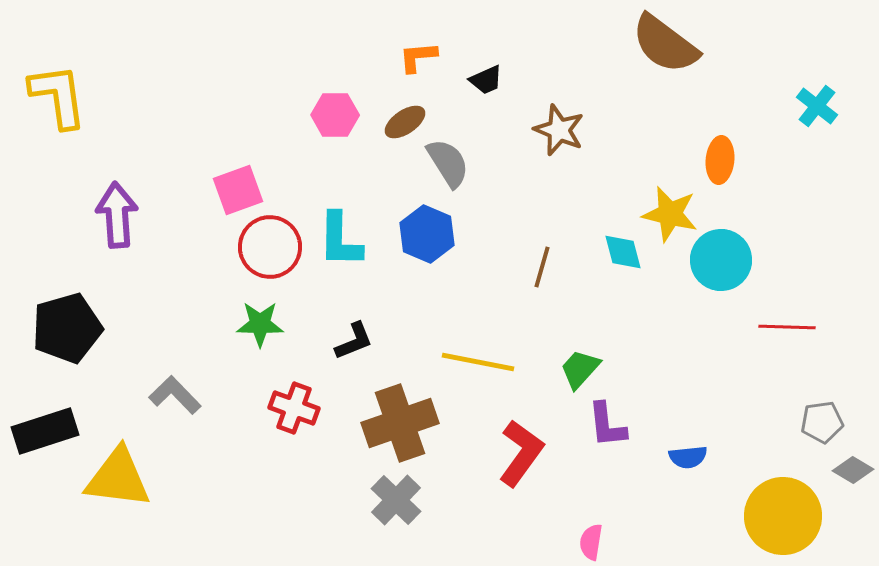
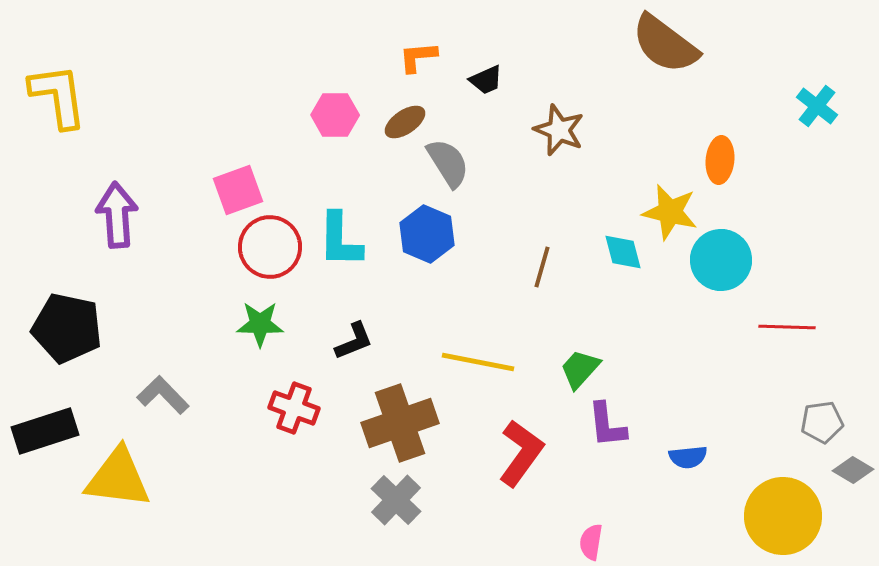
yellow star: moved 2 px up
black pentagon: rotated 28 degrees clockwise
gray L-shape: moved 12 px left
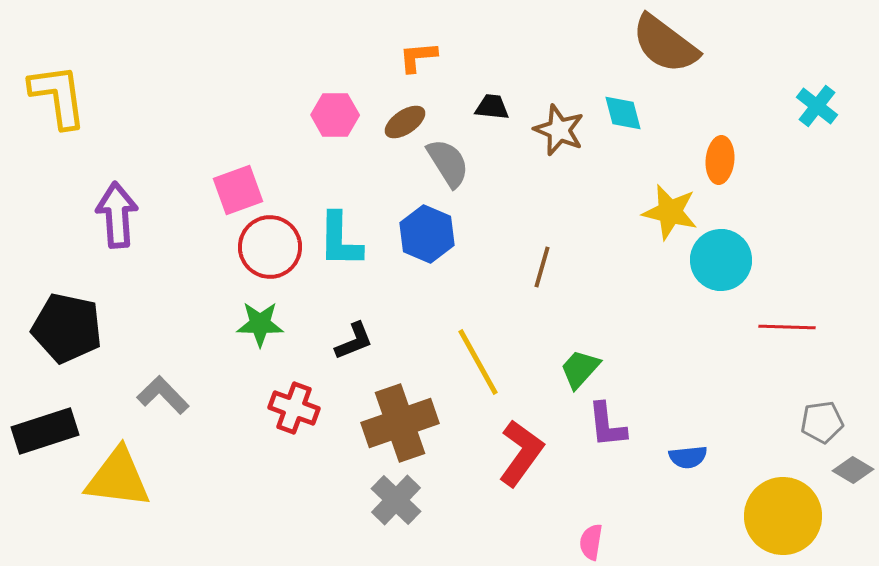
black trapezoid: moved 6 px right, 27 px down; rotated 150 degrees counterclockwise
cyan diamond: moved 139 px up
yellow line: rotated 50 degrees clockwise
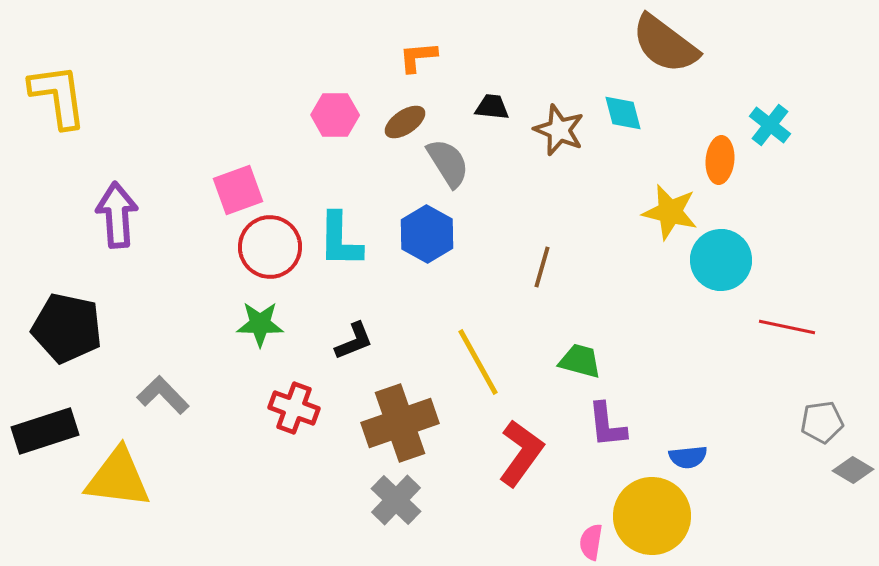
cyan cross: moved 47 px left, 19 px down
blue hexagon: rotated 6 degrees clockwise
red line: rotated 10 degrees clockwise
green trapezoid: moved 8 px up; rotated 63 degrees clockwise
yellow circle: moved 131 px left
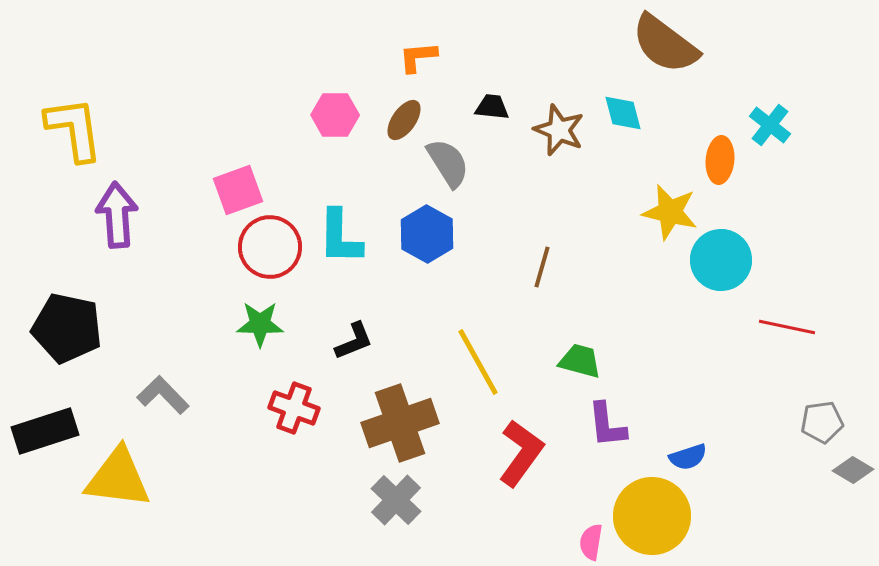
yellow L-shape: moved 16 px right, 33 px down
brown ellipse: moved 1 px left, 2 px up; rotated 21 degrees counterclockwise
cyan L-shape: moved 3 px up
blue semicircle: rotated 12 degrees counterclockwise
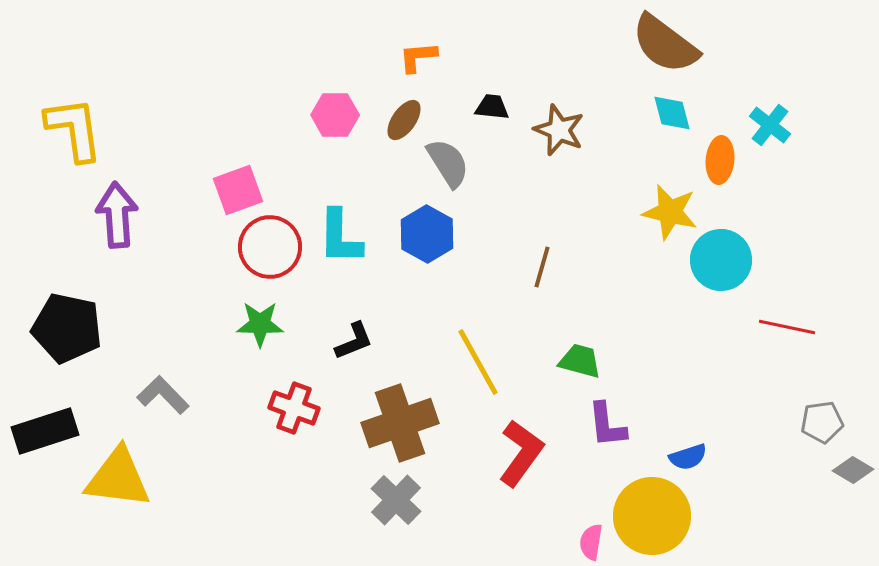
cyan diamond: moved 49 px right
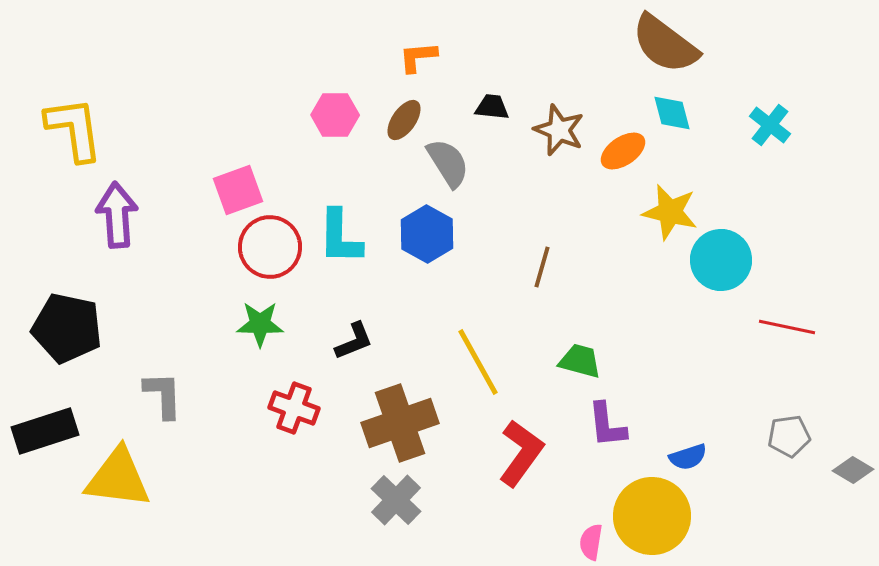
orange ellipse: moved 97 px left, 9 px up; rotated 51 degrees clockwise
gray L-shape: rotated 42 degrees clockwise
gray pentagon: moved 33 px left, 14 px down
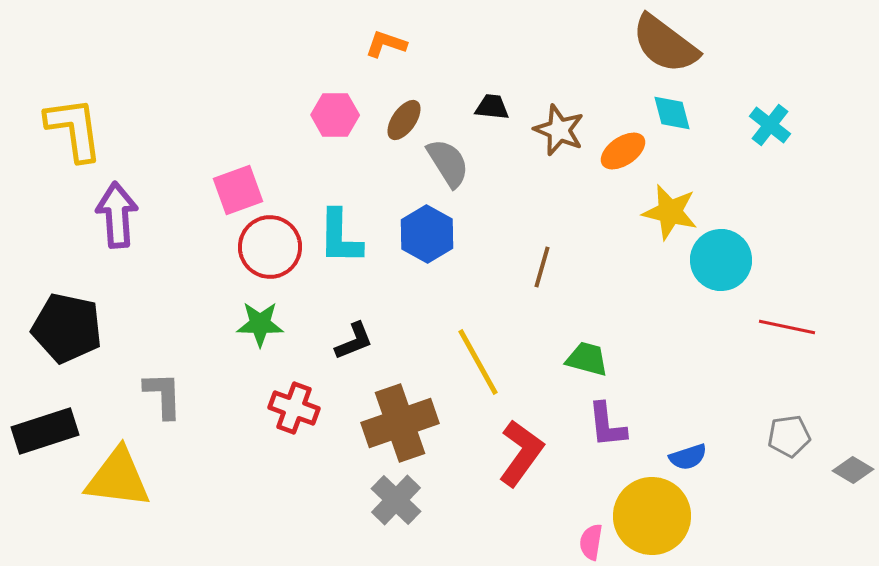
orange L-shape: moved 32 px left, 13 px up; rotated 24 degrees clockwise
green trapezoid: moved 7 px right, 2 px up
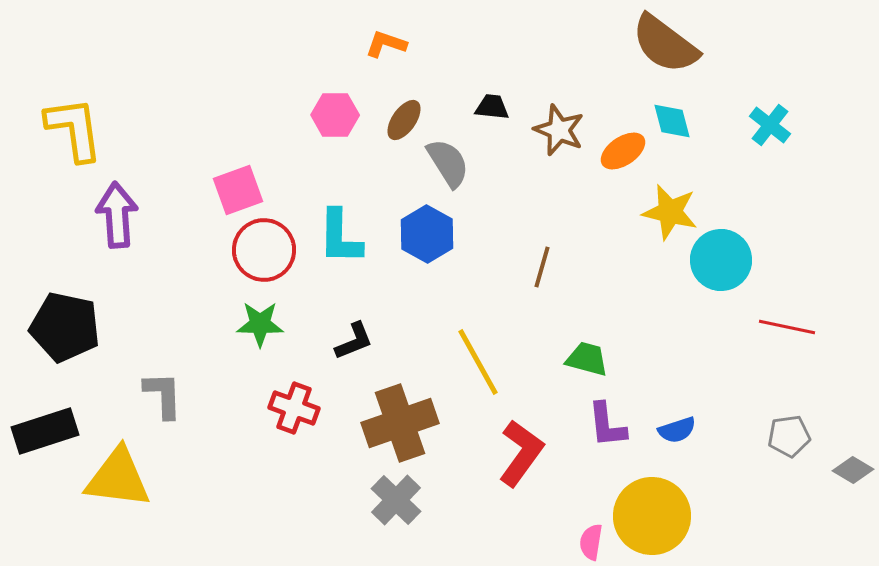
cyan diamond: moved 8 px down
red circle: moved 6 px left, 3 px down
black pentagon: moved 2 px left, 1 px up
blue semicircle: moved 11 px left, 27 px up
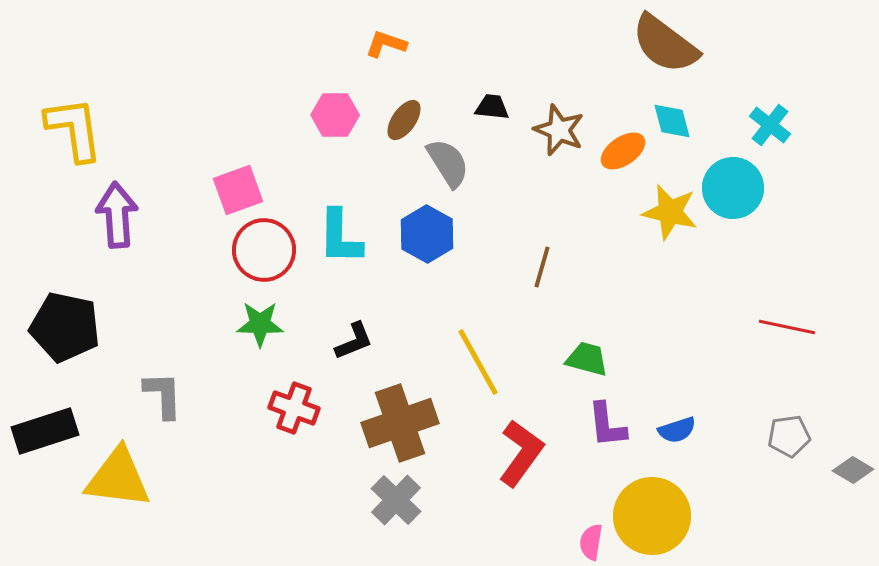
cyan circle: moved 12 px right, 72 px up
